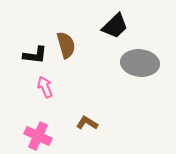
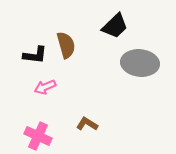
pink arrow: rotated 90 degrees counterclockwise
brown L-shape: moved 1 px down
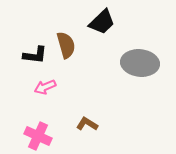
black trapezoid: moved 13 px left, 4 px up
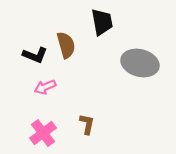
black trapezoid: rotated 56 degrees counterclockwise
black L-shape: rotated 15 degrees clockwise
gray ellipse: rotated 9 degrees clockwise
brown L-shape: rotated 70 degrees clockwise
pink cross: moved 5 px right, 3 px up; rotated 28 degrees clockwise
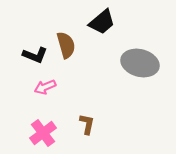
black trapezoid: rotated 60 degrees clockwise
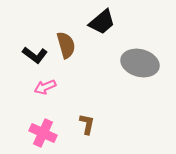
black L-shape: rotated 15 degrees clockwise
pink cross: rotated 28 degrees counterclockwise
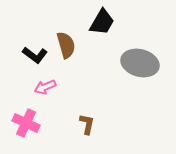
black trapezoid: rotated 20 degrees counterclockwise
pink cross: moved 17 px left, 10 px up
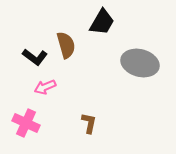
black L-shape: moved 2 px down
brown L-shape: moved 2 px right, 1 px up
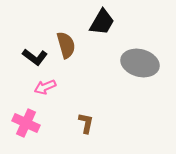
brown L-shape: moved 3 px left
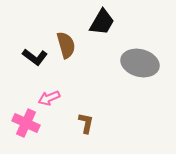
pink arrow: moved 4 px right, 11 px down
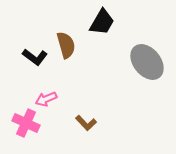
gray ellipse: moved 7 px right, 1 px up; rotated 36 degrees clockwise
pink arrow: moved 3 px left, 1 px down
brown L-shape: rotated 125 degrees clockwise
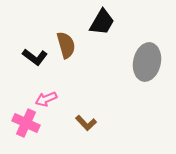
gray ellipse: rotated 51 degrees clockwise
